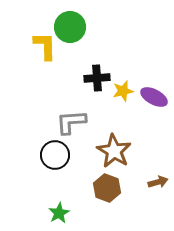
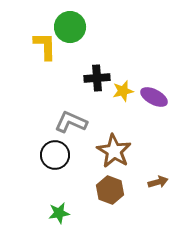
gray L-shape: rotated 28 degrees clockwise
brown hexagon: moved 3 px right, 2 px down
green star: rotated 20 degrees clockwise
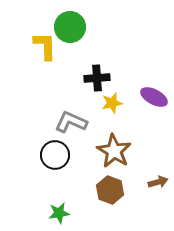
yellow star: moved 11 px left, 12 px down
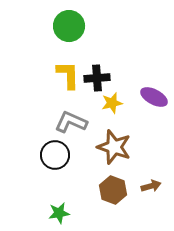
green circle: moved 1 px left, 1 px up
yellow L-shape: moved 23 px right, 29 px down
brown star: moved 4 px up; rotated 12 degrees counterclockwise
brown arrow: moved 7 px left, 4 px down
brown hexagon: moved 3 px right
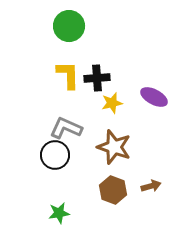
gray L-shape: moved 5 px left, 6 px down
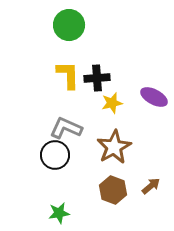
green circle: moved 1 px up
brown star: rotated 24 degrees clockwise
brown arrow: rotated 24 degrees counterclockwise
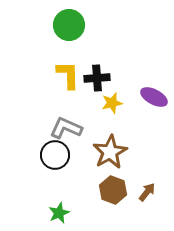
brown star: moved 4 px left, 5 px down
brown arrow: moved 4 px left, 6 px down; rotated 12 degrees counterclockwise
green star: rotated 15 degrees counterclockwise
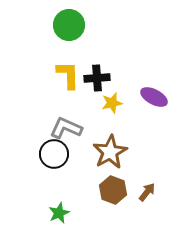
black circle: moved 1 px left, 1 px up
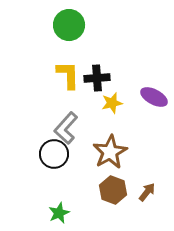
gray L-shape: rotated 72 degrees counterclockwise
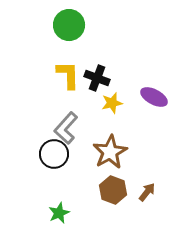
black cross: rotated 25 degrees clockwise
